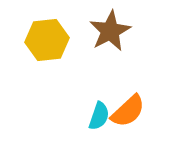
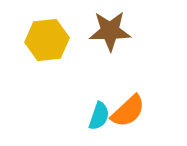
brown star: rotated 27 degrees clockwise
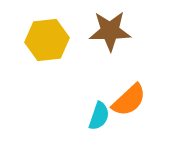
orange semicircle: moved 1 px right, 11 px up
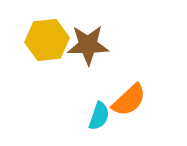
brown star: moved 22 px left, 14 px down
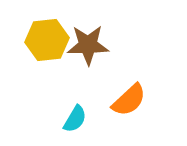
cyan semicircle: moved 24 px left, 3 px down; rotated 12 degrees clockwise
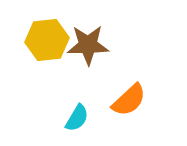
cyan semicircle: moved 2 px right, 1 px up
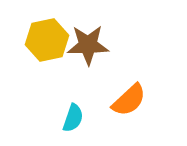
yellow hexagon: rotated 6 degrees counterclockwise
cyan semicircle: moved 4 px left; rotated 12 degrees counterclockwise
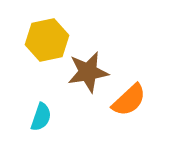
brown star: moved 27 px down; rotated 9 degrees counterclockwise
cyan semicircle: moved 32 px left, 1 px up
